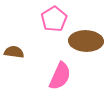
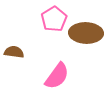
brown ellipse: moved 8 px up
pink semicircle: moved 3 px left; rotated 12 degrees clockwise
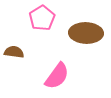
pink pentagon: moved 12 px left, 1 px up
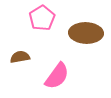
brown semicircle: moved 6 px right, 5 px down; rotated 18 degrees counterclockwise
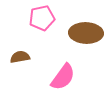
pink pentagon: rotated 20 degrees clockwise
pink semicircle: moved 6 px right, 1 px down
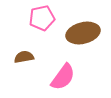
brown ellipse: moved 3 px left; rotated 16 degrees counterclockwise
brown semicircle: moved 4 px right
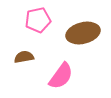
pink pentagon: moved 4 px left, 2 px down
pink semicircle: moved 2 px left, 1 px up
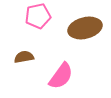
pink pentagon: moved 4 px up
brown ellipse: moved 2 px right, 5 px up
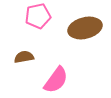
pink semicircle: moved 5 px left, 4 px down
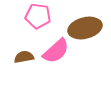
pink pentagon: rotated 20 degrees clockwise
pink semicircle: moved 29 px up; rotated 12 degrees clockwise
